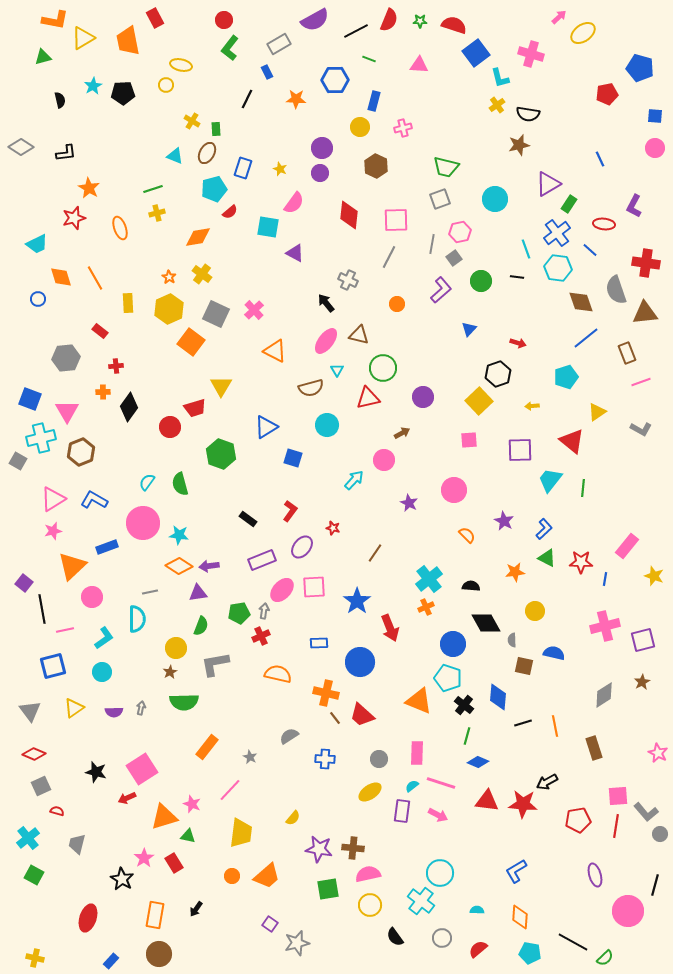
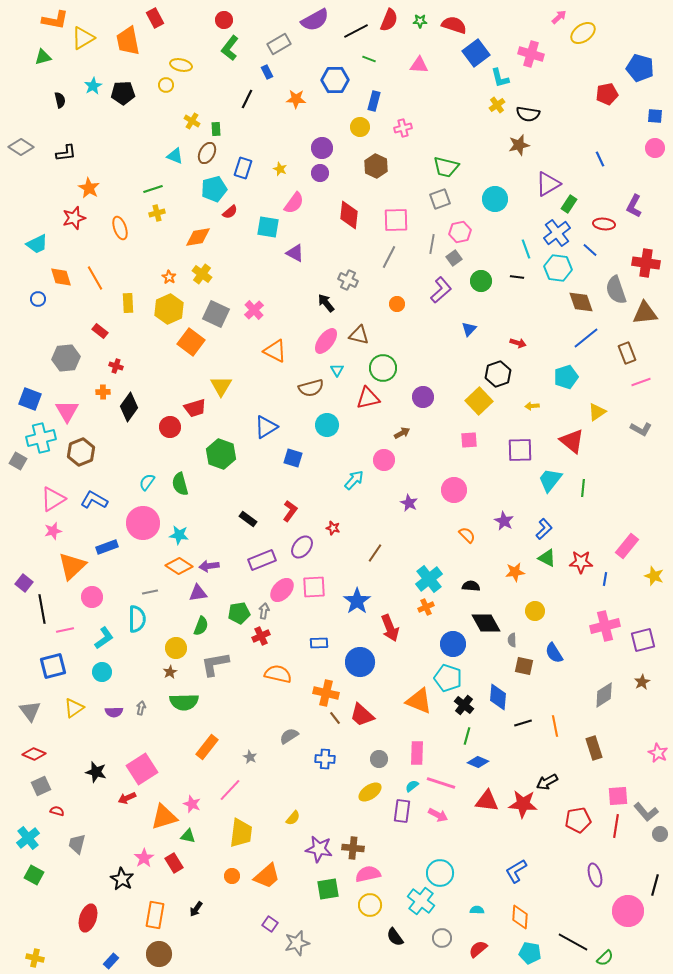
red cross at (116, 366): rotated 24 degrees clockwise
blue semicircle at (554, 653): rotated 135 degrees counterclockwise
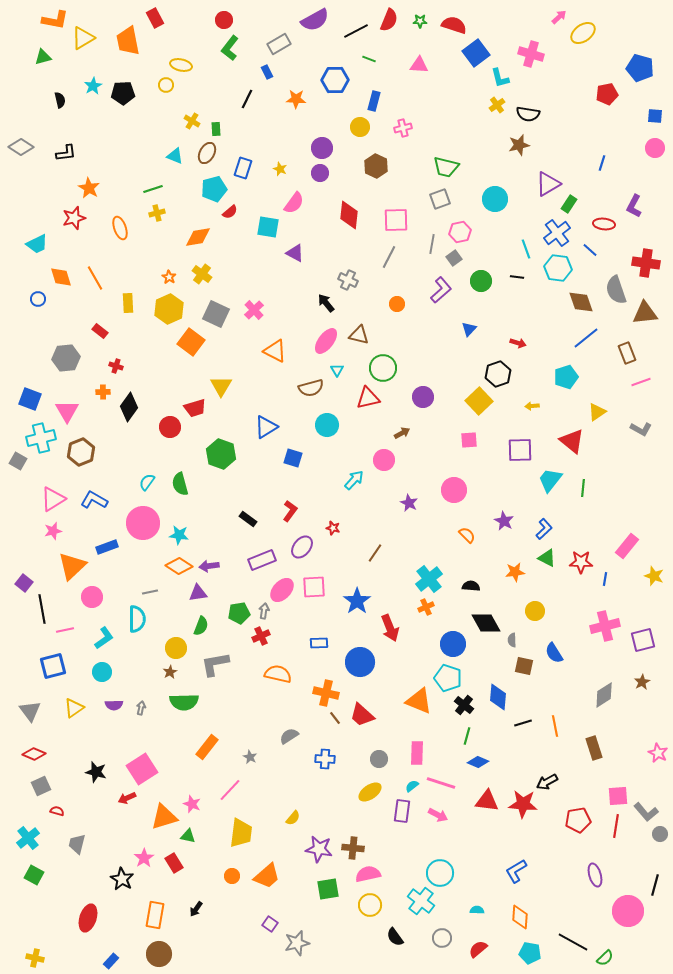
blue line at (600, 159): moved 2 px right, 4 px down; rotated 42 degrees clockwise
purple semicircle at (114, 712): moved 7 px up
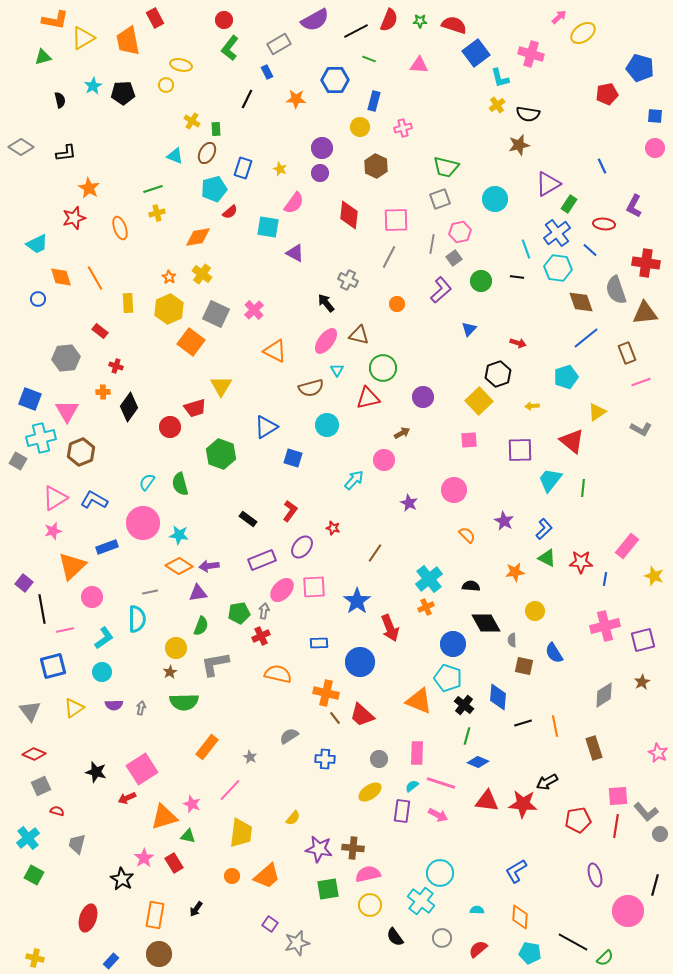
blue line at (602, 163): moved 3 px down; rotated 42 degrees counterclockwise
pink triangle at (53, 499): moved 2 px right, 1 px up
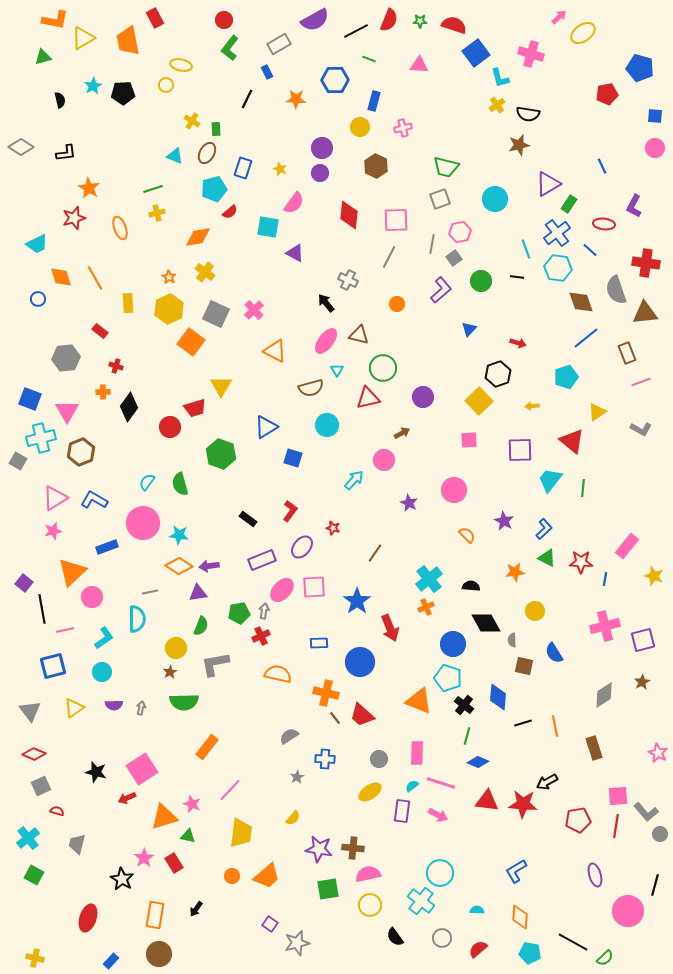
yellow cross at (202, 274): moved 3 px right, 2 px up
orange triangle at (72, 566): moved 6 px down
gray star at (250, 757): moved 47 px right, 20 px down; rotated 16 degrees clockwise
